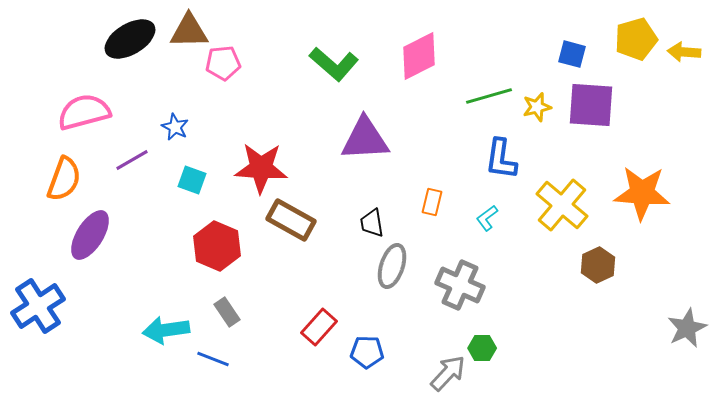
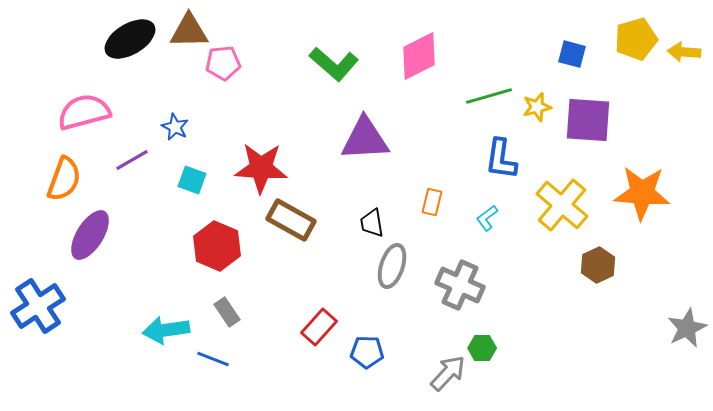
purple square: moved 3 px left, 15 px down
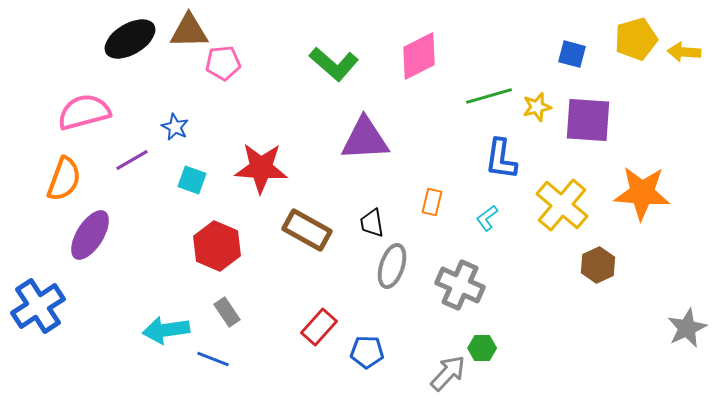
brown rectangle: moved 16 px right, 10 px down
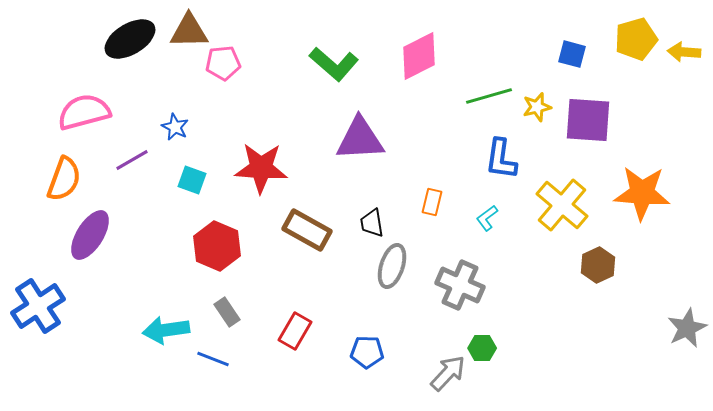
purple triangle: moved 5 px left
red rectangle: moved 24 px left, 4 px down; rotated 12 degrees counterclockwise
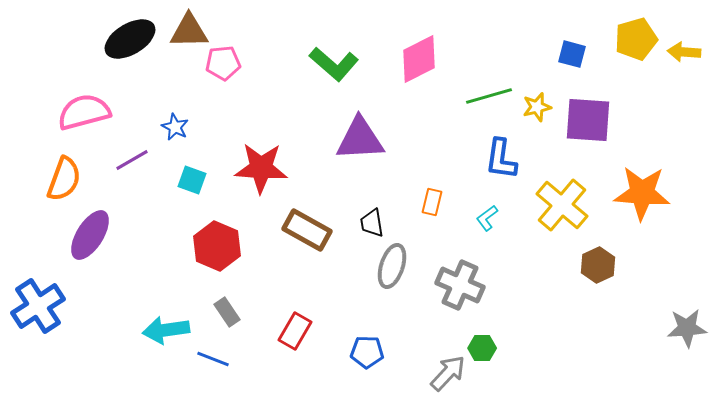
pink diamond: moved 3 px down
gray star: rotated 21 degrees clockwise
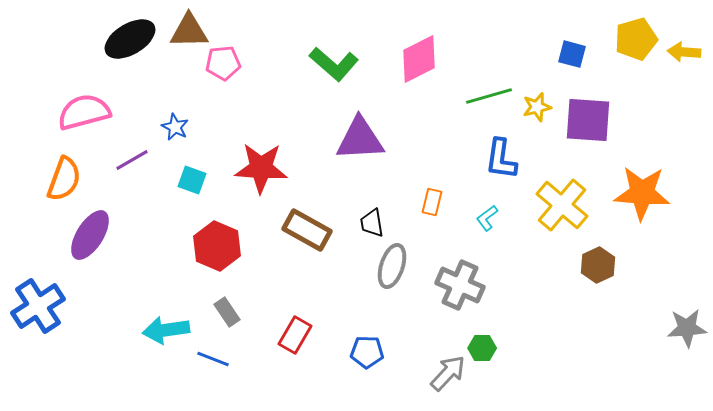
red rectangle: moved 4 px down
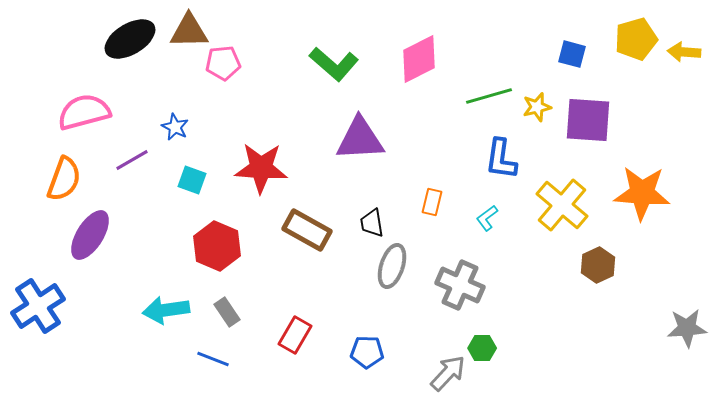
cyan arrow: moved 20 px up
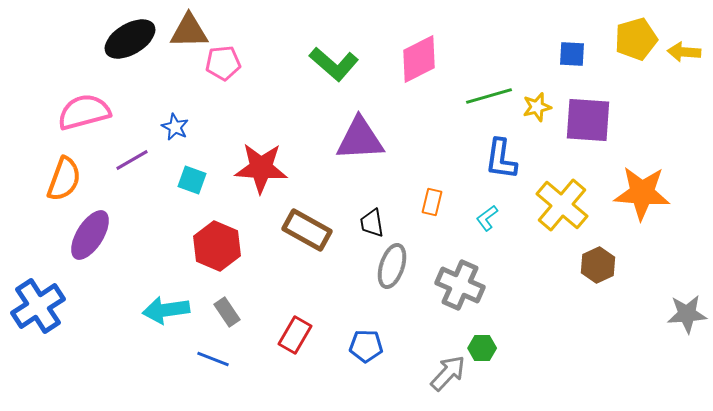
blue square: rotated 12 degrees counterclockwise
gray star: moved 14 px up
blue pentagon: moved 1 px left, 6 px up
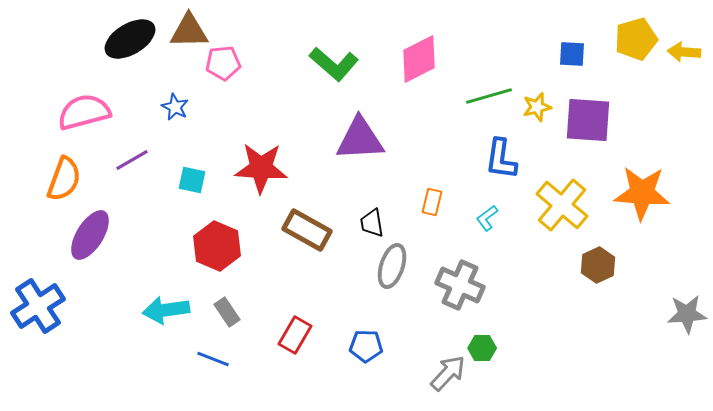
blue star: moved 20 px up
cyan square: rotated 8 degrees counterclockwise
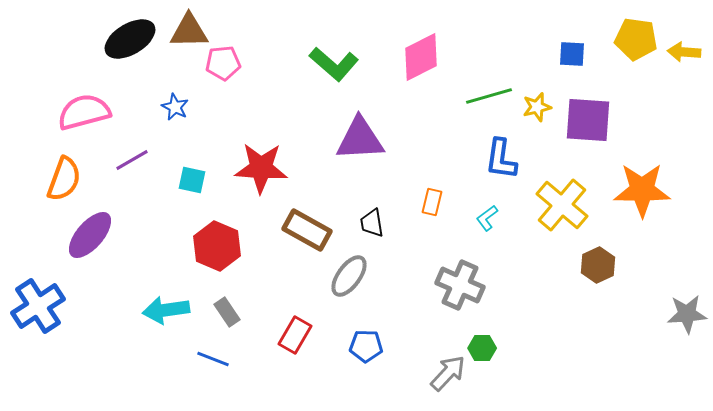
yellow pentagon: rotated 24 degrees clockwise
pink diamond: moved 2 px right, 2 px up
orange star: moved 3 px up; rotated 4 degrees counterclockwise
purple ellipse: rotated 9 degrees clockwise
gray ellipse: moved 43 px left, 10 px down; rotated 18 degrees clockwise
